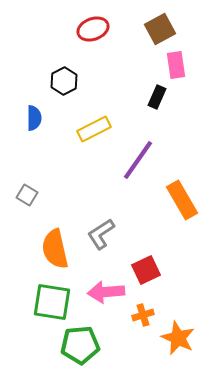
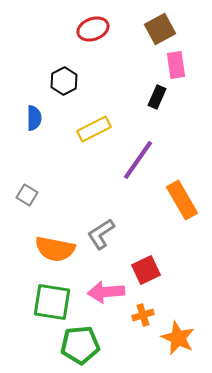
orange semicircle: rotated 66 degrees counterclockwise
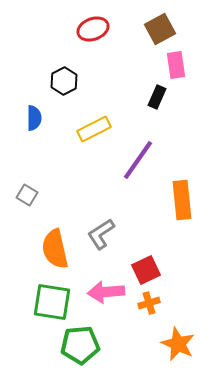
orange rectangle: rotated 24 degrees clockwise
orange semicircle: rotated 66 degrees clockwise
orange cross: moved 6 px right, 12 px up
orange star: moved 6 px down
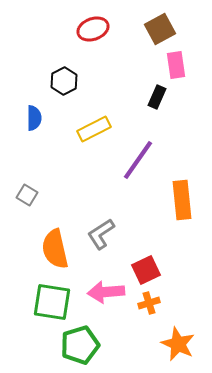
green pentagon: rotated 12 degrees counterclockwise
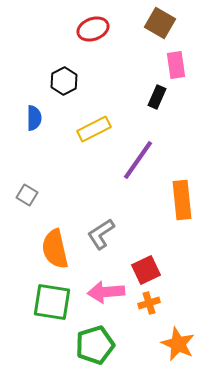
brown square: moved 6 px up; rotated 32 degrees counterclockwise
green pentagon: moved 15 px right
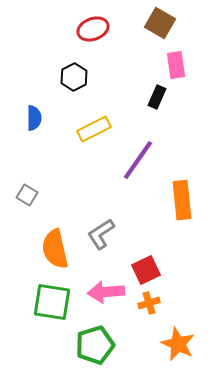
black hexagon: moved 10 px right, 4 px up
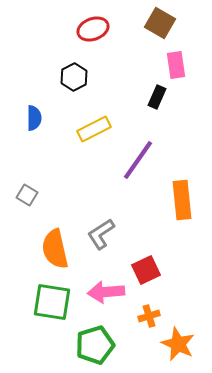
orange cross: moved 13 px down
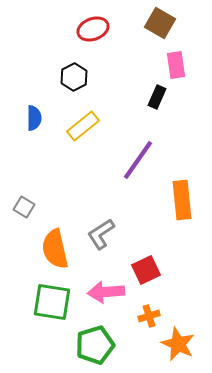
yellow rectangle: moved 11 px left, 3 px up; rotated 12 degrees counterclockwise
gray square: moved 3 px left, 12 px down
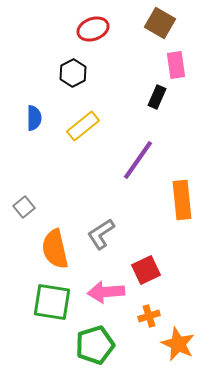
black hexagon: moved 1 px left, 4 px up
gray square: rotated 20 degrees clockwise
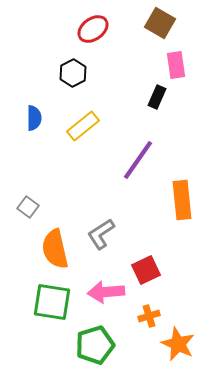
red ellipse: rotated 16 degrees counterclockwise
gray square: moved 4 px right; rotated 15 degrees counterclockwise
